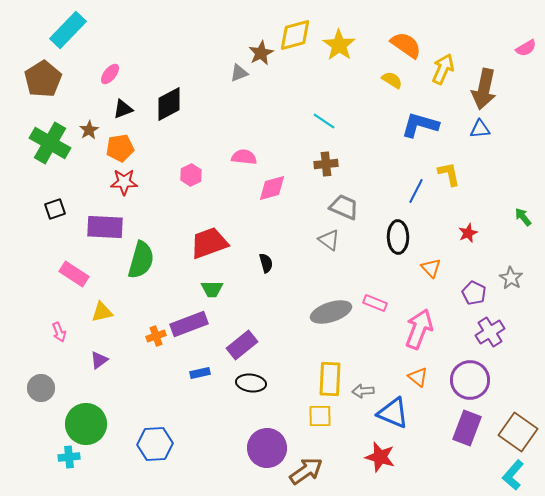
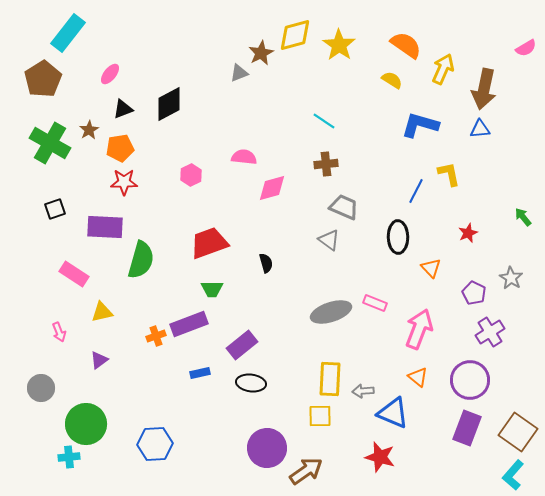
cyan rectangle at (68, 30): moved 3 px down; rotated 6 degrees counterclockwise
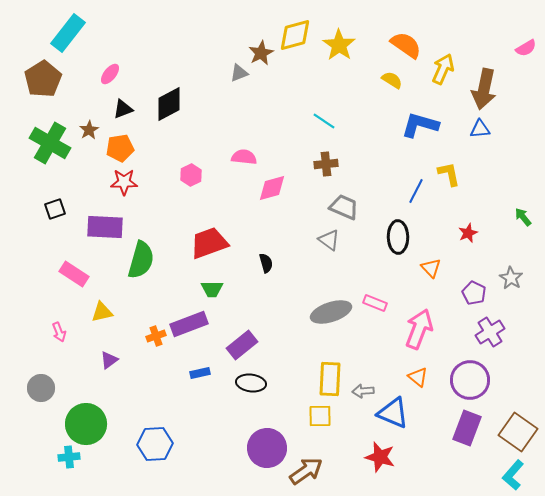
purple triangle at (99, 360): moved 10 px right
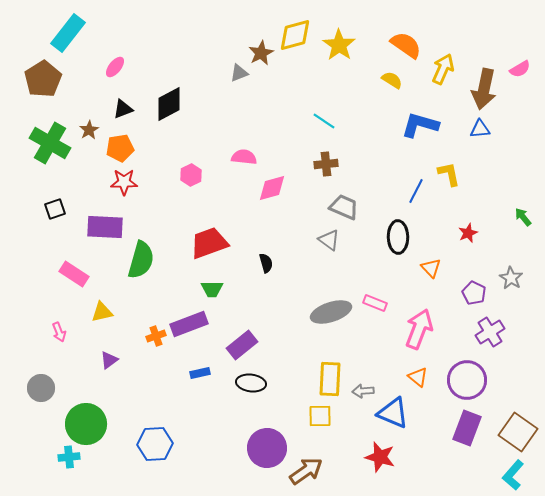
pink semicircle at (526, 48): moved 6 px left, 21 px down
pink ellipse at (110, 74): moved 5 px right, 7 px up
purple circle at (470, 380): moved 3 px left
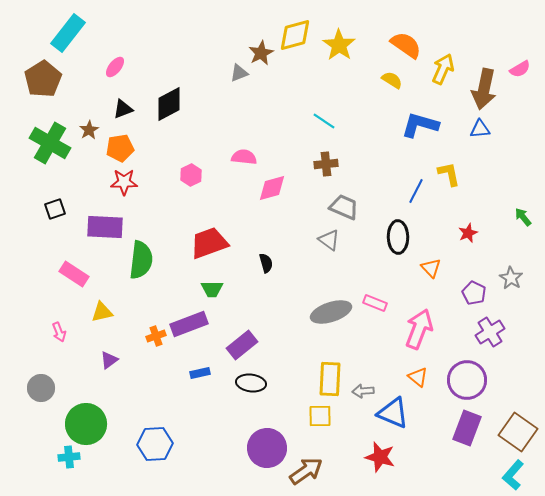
green semicircle at (141, 260): rotated 9 degrees counterclockwise
